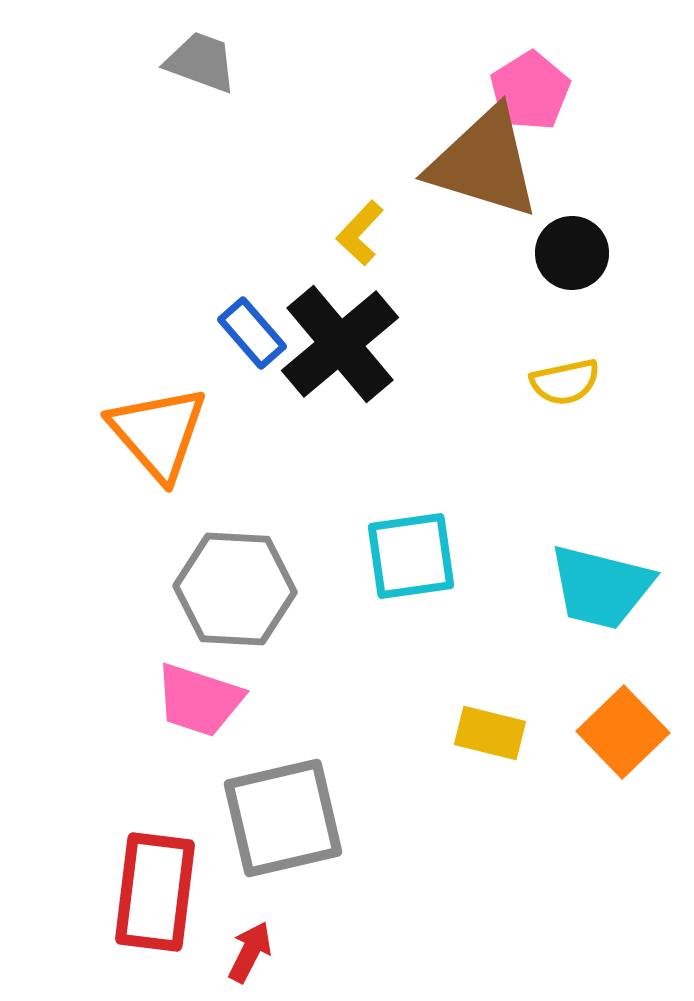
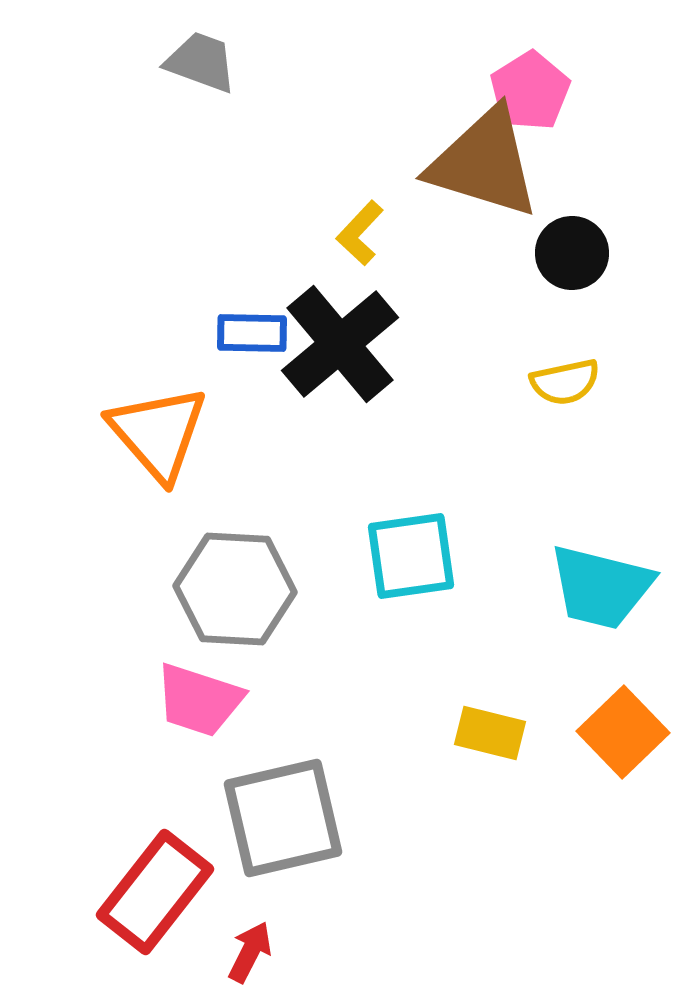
blue rectangle: rotated 48 degrees counterclockwise
red rectangle: rotated 31 degrees clockwise
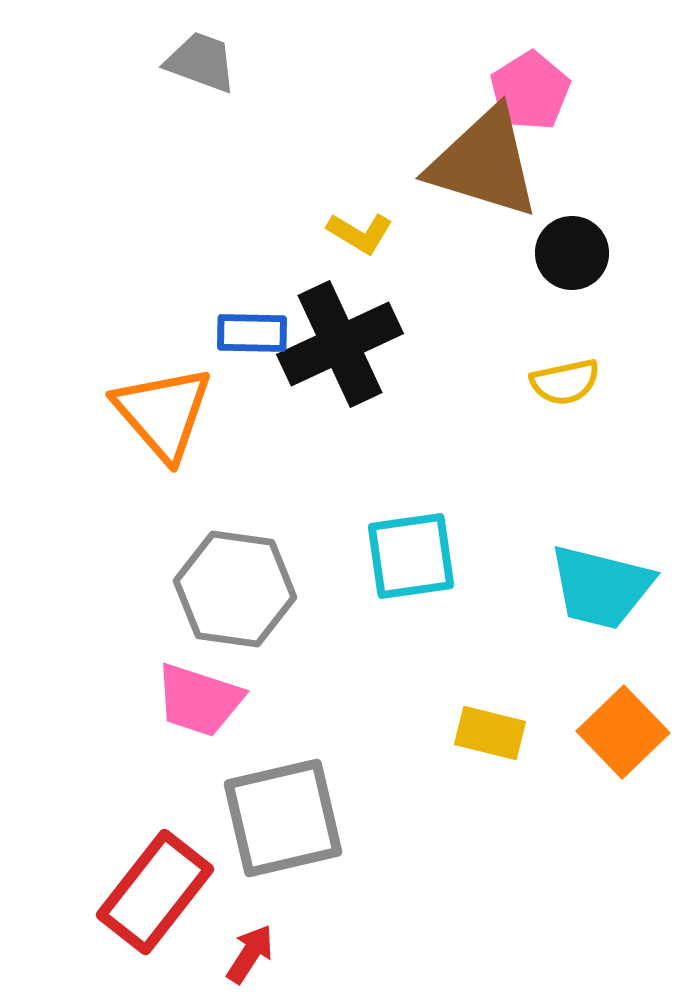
yellow L-shape: rotated 102 degrees counterclockwise
black cross: rotated 15 degrees clockwise
orange triangle: moved 5 px right, 20 px up
gray hexagon: rotated 5 degrees clockwise
red arrow: moved 2 px down; rotated 6 degrees clockwise
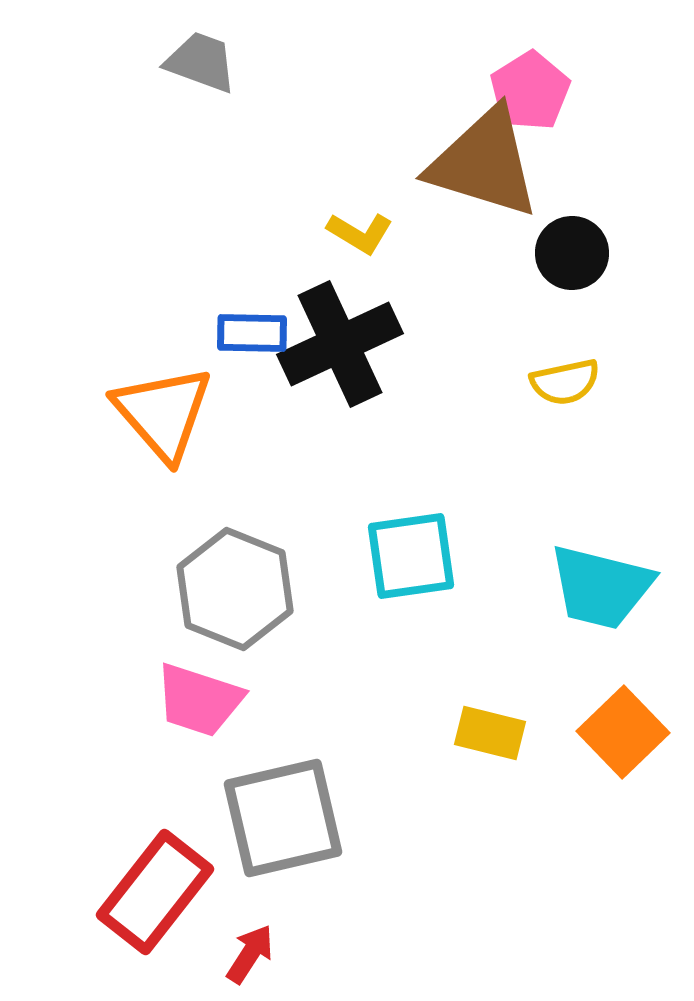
gray hexagon: rotated 14 degrees clockwise
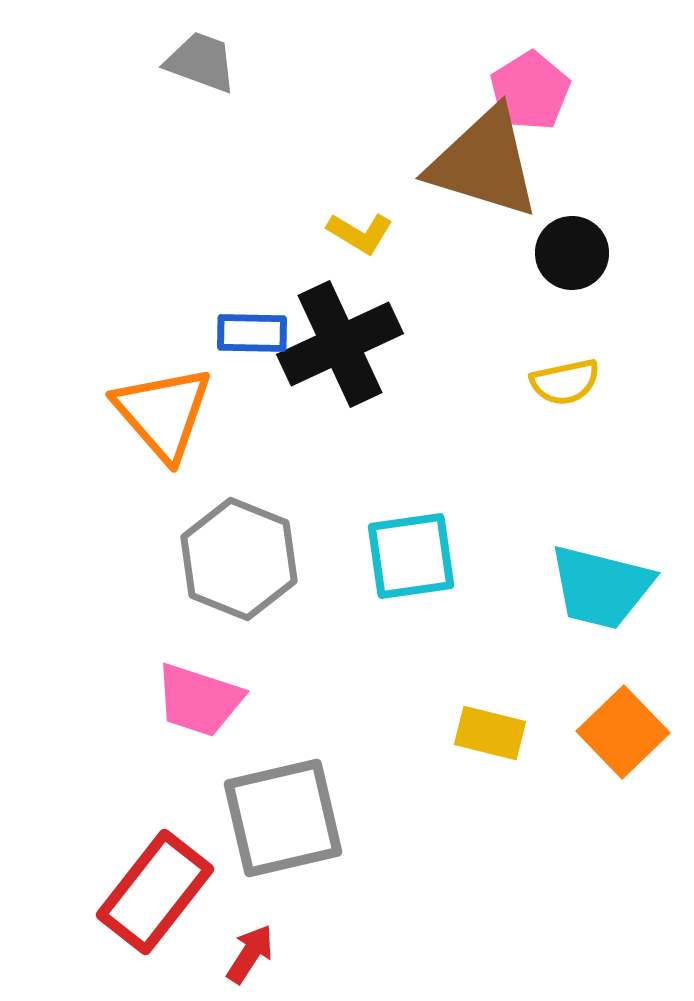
gray hexagon: moved 4 px right, 30 px up
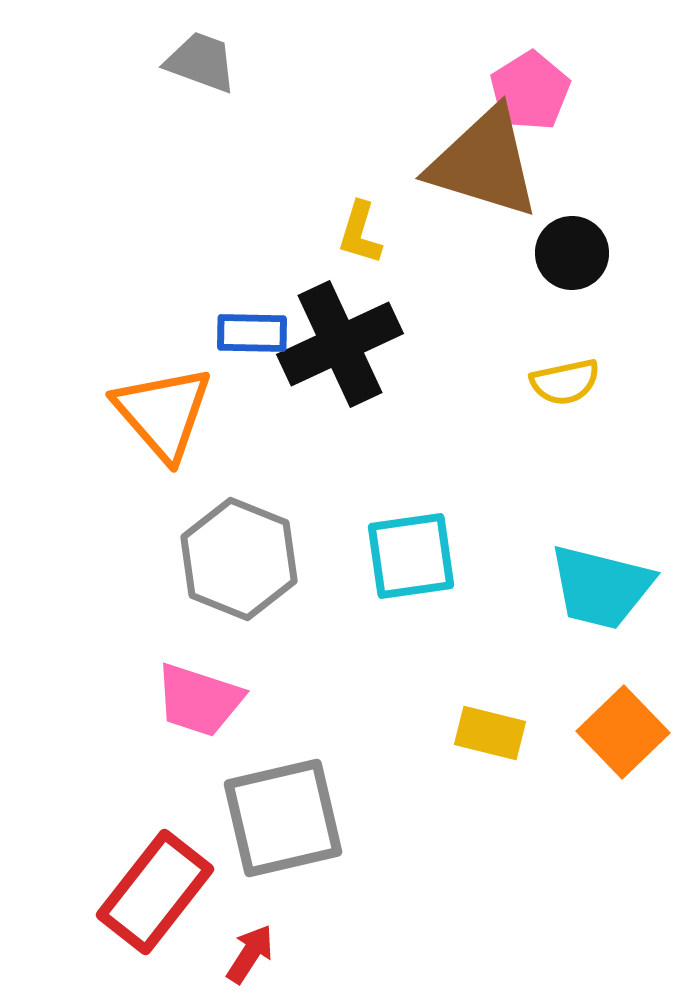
yellow L-shape: rotated 76 degrees clockwise
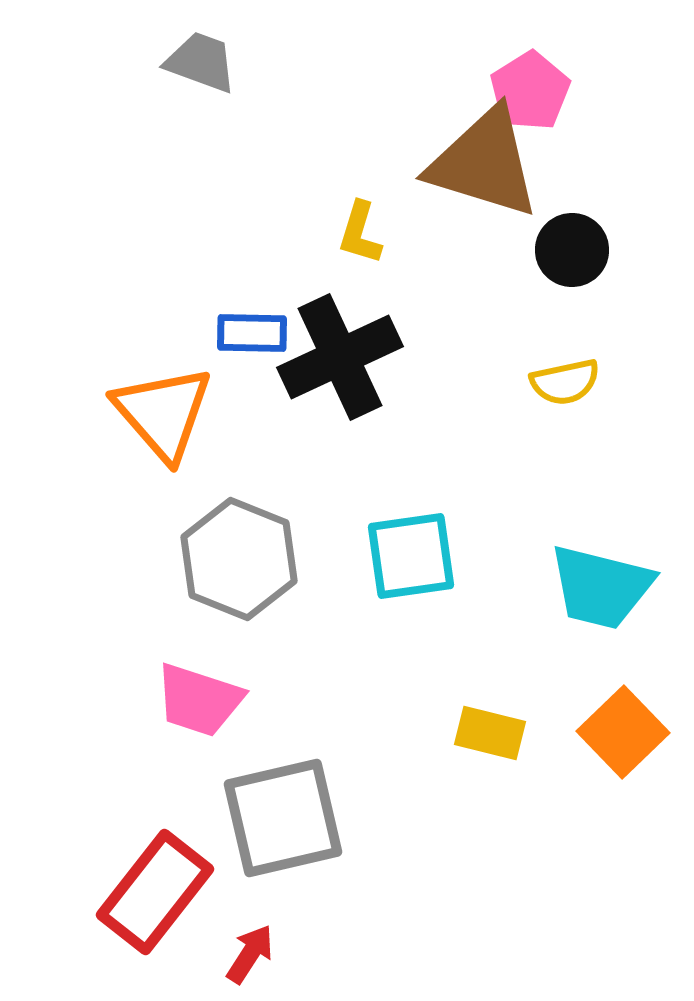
black circle: moved 3 px up
black cross: moved 13 px down
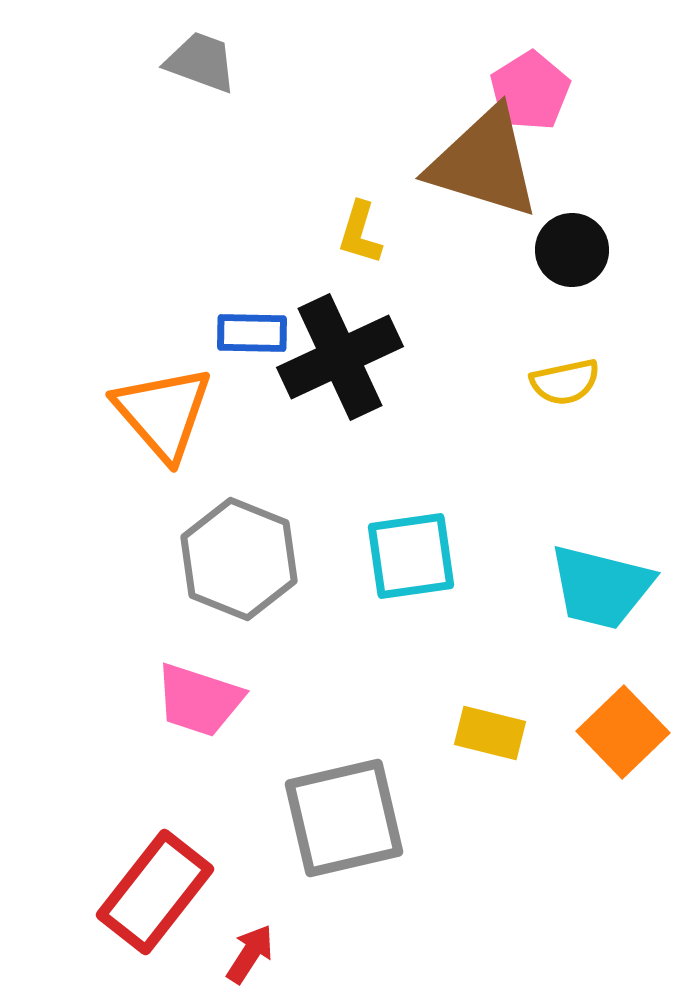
gray square: moved 61 px right
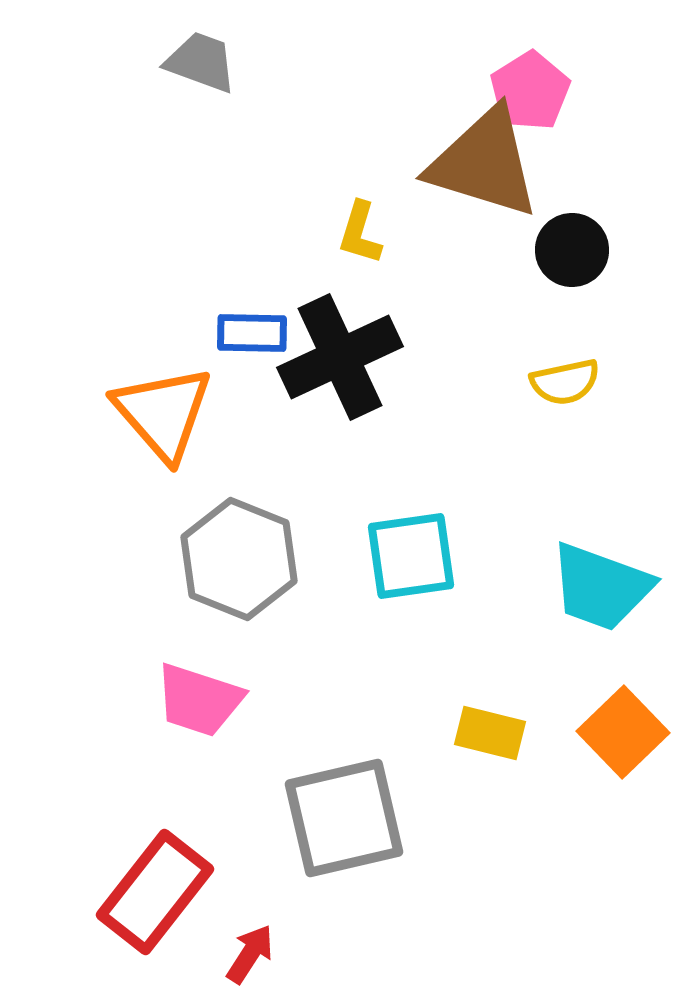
cyan trapezoid: rotated 6 degrees clockwise
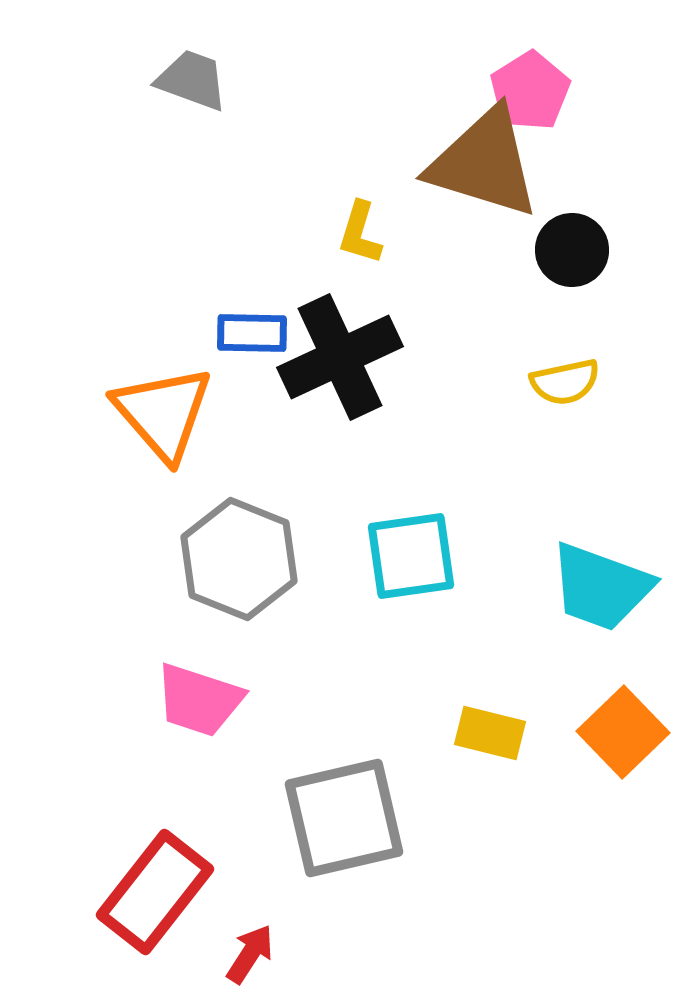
gray trapezoid: moved 9 px left, 18 px down
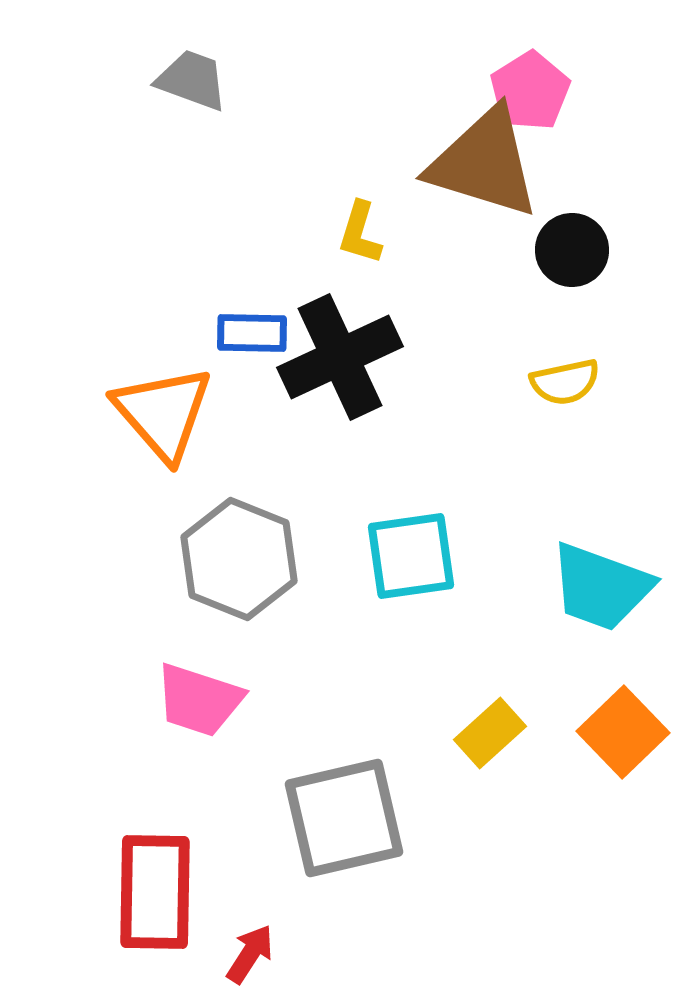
yellow rectangle: rotated 56 degrees counterclockwise
red rectangle: rotated 37 degrees counterclockwise
